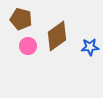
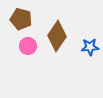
brown diamond: rotated 20 degrees counterclockwise
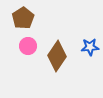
brown pentagon: moved 2 px right, 1 px up; rotated 25 degrees clockwise
brown diamond: moved 20 px down
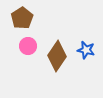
brown pentagon: moved 1 px left
blue star: moved 4 px left, 3 px down; rotated 18 degrees clockwise
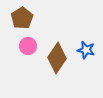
brown diamond: moved 2 px down
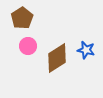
brown diamond: rotated 24 degrees clockwise
